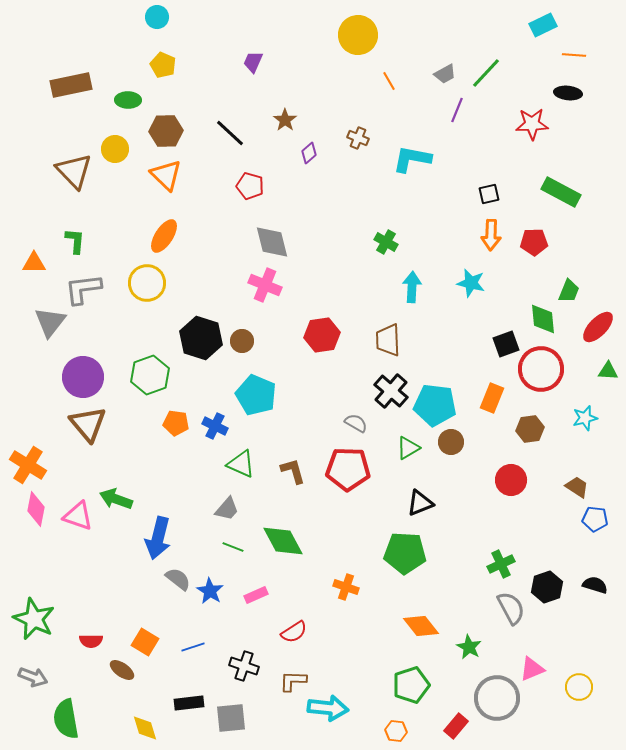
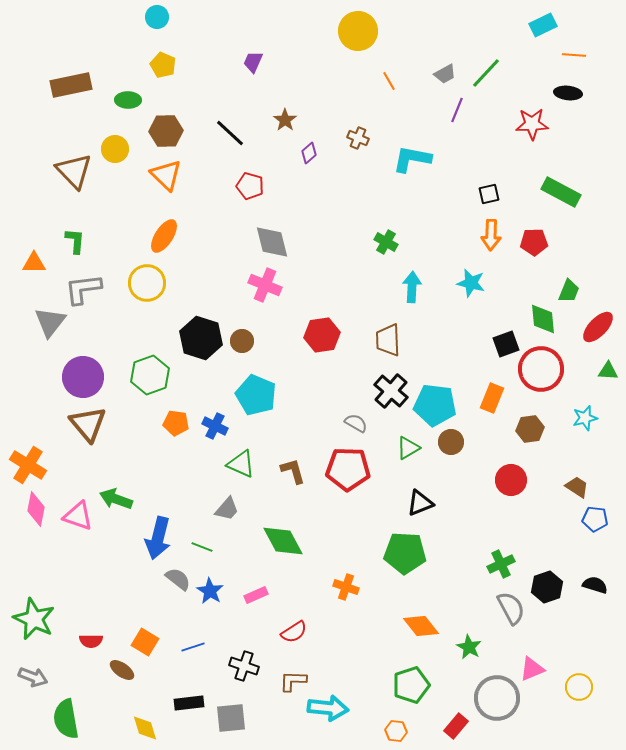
yellow circle at (358, 35): moved 4 px up
green line at (233, 547): moved 31 px left
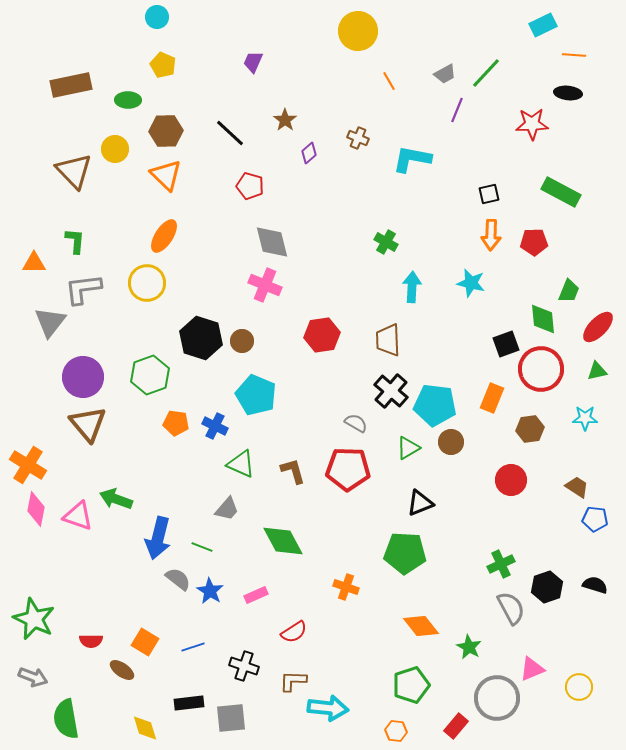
green triangle at (608, 371): moved 11 px left; rotated 15 degrees counterclockwise
cyan star at (585, 418): rotated 15 degrees clockwise
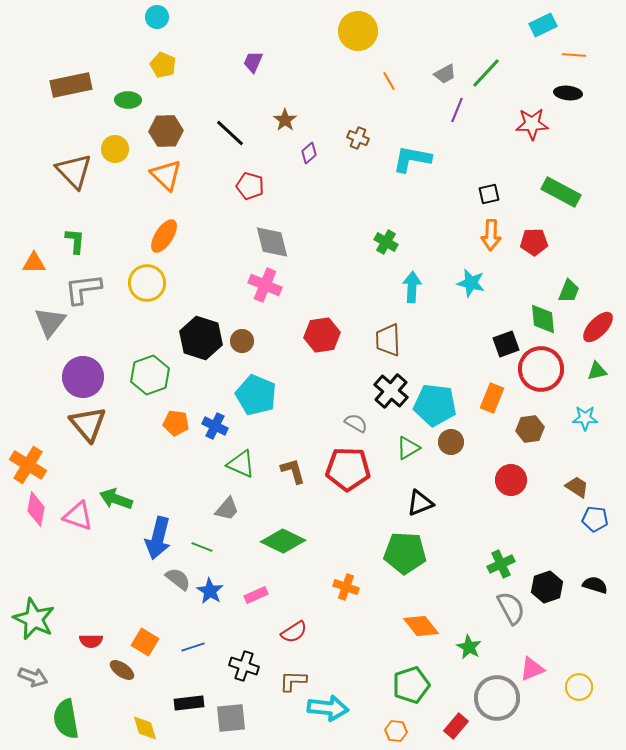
green diamond at (283, 541): rotated 36 degrees counterclockwise
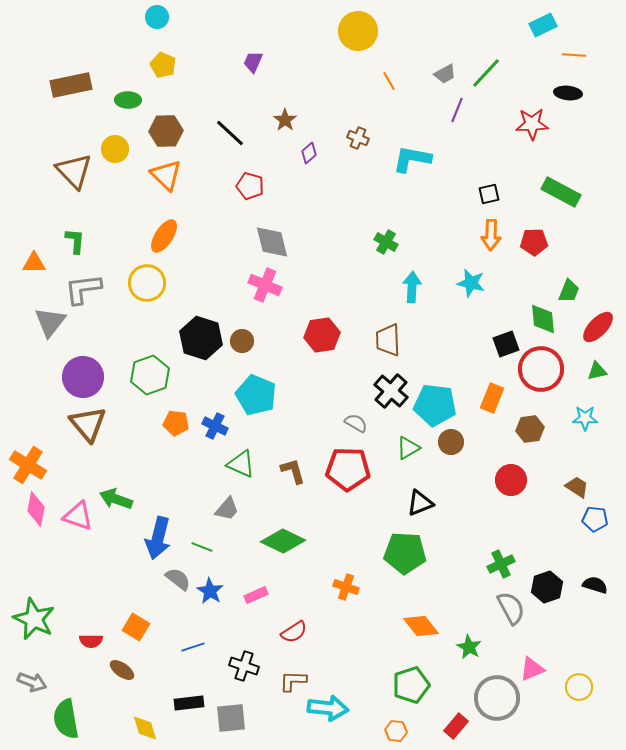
orange square at (145, 642): moved 9 px left, 15 px up
gray arrow at (33, 677): moved 1 px left, 5 px down
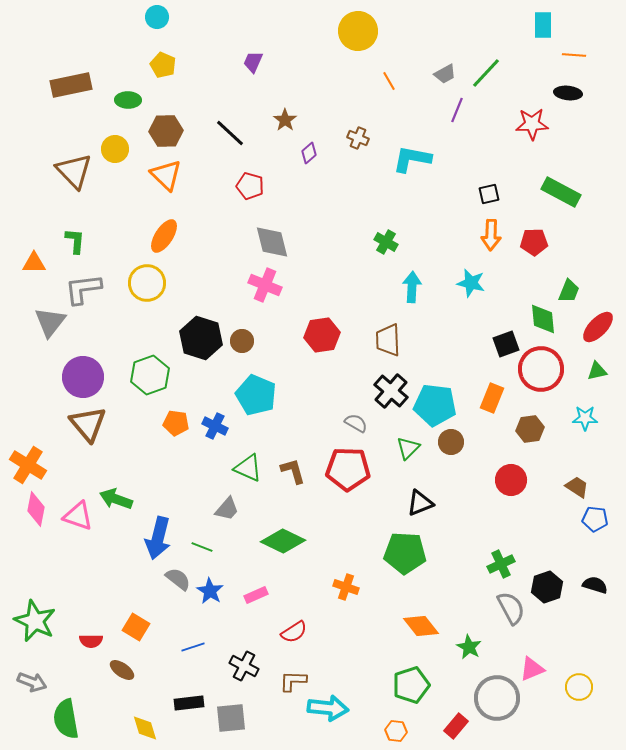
cyan rectangle at (543, 25): rotated 64 degrees counterclockwise
green triangle at (408, 448): rotated 15 degrees counterclockwise
green triangle at (241, 464): moved 7 px right, 4 px down
green star at (34, 619): moved 1 px right, 2 px down
black cross at (244, 666): rotated 8 degrees clockwise
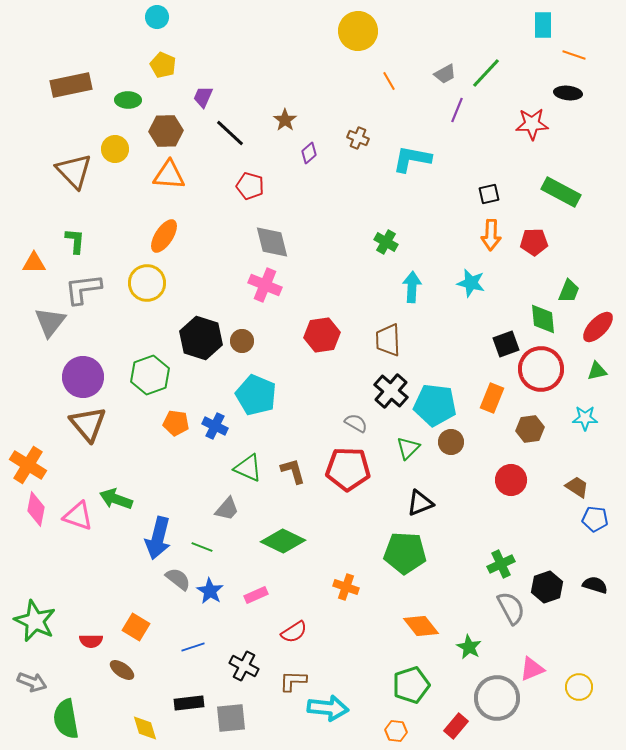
orange line at (574, 55): rotated 15 degrees clockwise
purple trapezoid at (253, 62): moved 50 px left, 35 px down
orange triangle at (166, 175): moved 3 px right; rotated 40 degrees counterclockwise
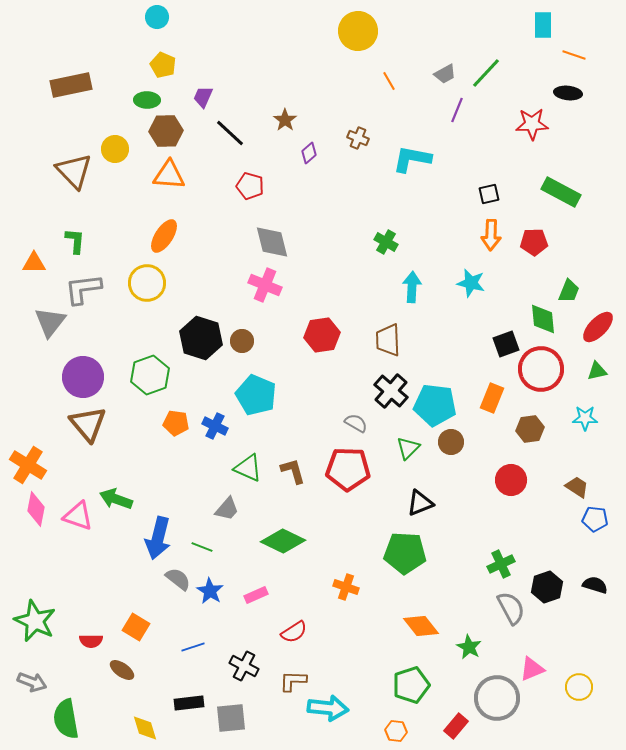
green ellipse at (128, 100): moved 19 px right
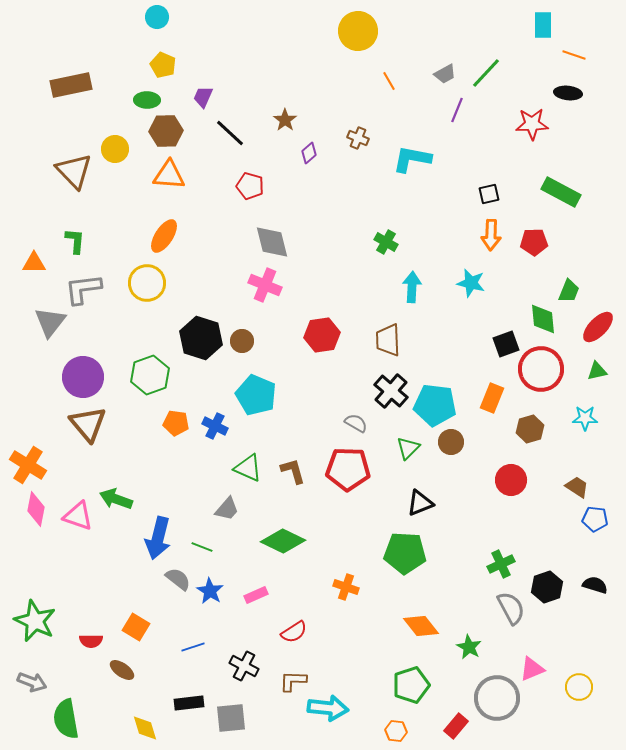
brown hexagon at (530, 429): rotated 8 degrees counterclockwise
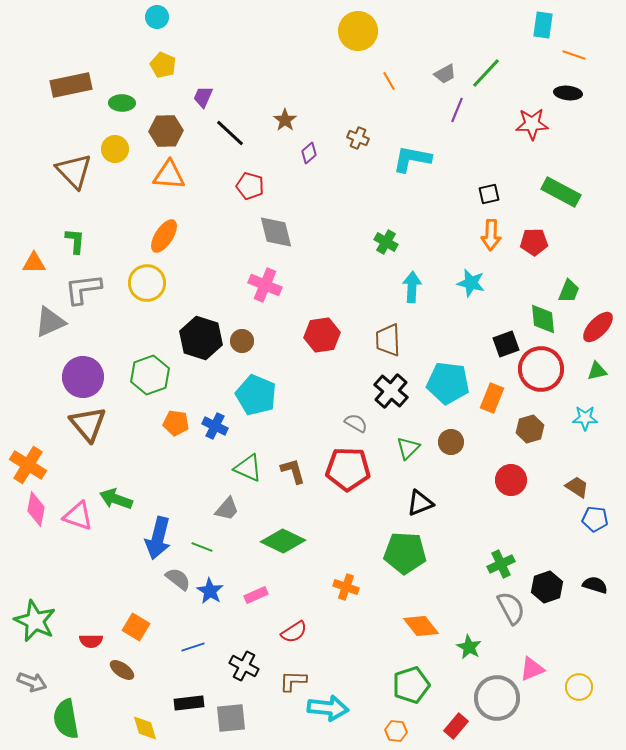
cyan rectangle at (543, 25): rotated 8 degrees clockwise
green ellipse at (147, 100): moved 25 px left, 3 px down
gray diamond at (272, 242): moved 4 px right, 10 px up
gray triangle at (50, 322): rotated 28 degrees clockwise
cyan pentagon at (435, 405): moved 13 px right, 22 px up
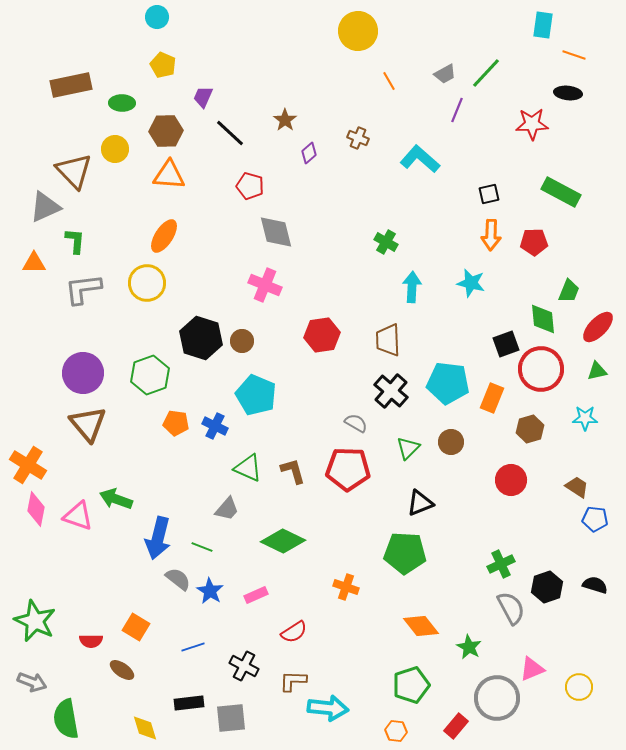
cyan L-shape at (412, 159): moved 8 px right; rotated 30 degrees clockwise
gray triangle at (50, 322): moved 5 px left, 115 px up
purple circle at (83, 377): moved 4 px up
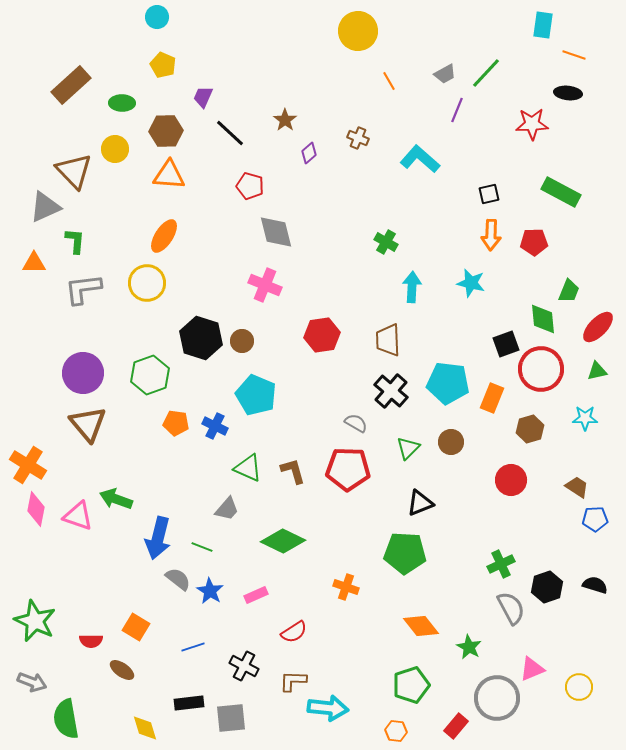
brown rectangle at (71, 85): rotated 30 degrees counterclockwise
blue pentagon at (595, 519): rotated 10 degrees counterclockwise
